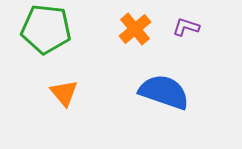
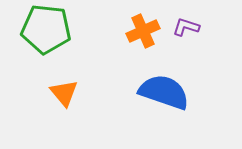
orange cross: moved 8 px right, 2 px down; rotated 16 degrees clockwise
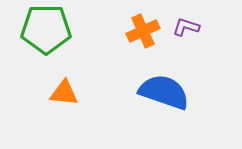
green pentagon: rotated 6 degrees counterclockwise
orange triangle: rotated 44 degrees counterclockwise
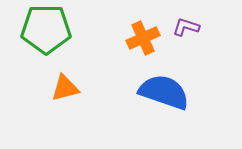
orange cross: moved 7 px down
orange triangle: moved 1 px right, 5 px up; rotated 20 degrees counterclockwise
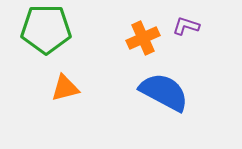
purple L-shape: moved 1 px up
blue semicircle: rotated 9 degrees clockwise
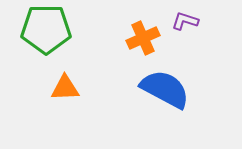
purple L-shape: moved 1 px left, 5 px up
orange triangle: rotated 12 degrees clockwise
blue semicircle: moved 1 px right, 3 px up
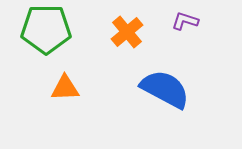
orange cross: moved 16 px left, 6 px up; rotated 16 degrees counterclockwise
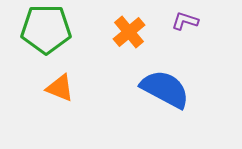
orange cross: moved 2 px right
orange triangle: moved 5 px left; rotated 24 degrees clockwise
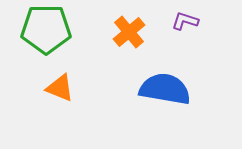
blue semicircle: rotated 18 degrees counterclockwise
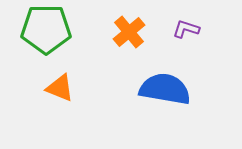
purple L-shape: moved 1 px right, 8 px down
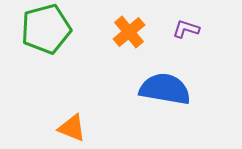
green pentagon: rotated 15 degrees counterclockwise
orange triangle: moved 12 px right, 40 px down
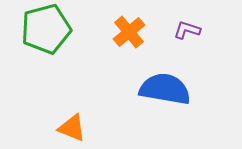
purple L-shape: moved 1 px right, 1 px down
